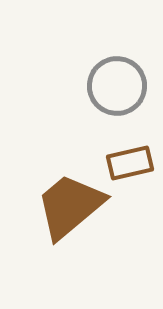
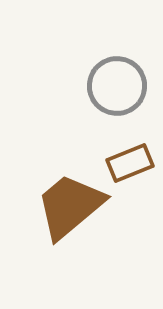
brown rectangle: rotated 9 degrees counterclockwise
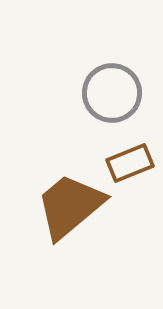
gray circle: moved 5 px left, 7 px down
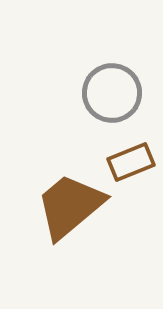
brown rectangle: moved 1 px right, 1 px up
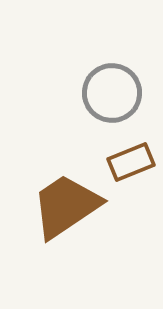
brown trapezoid: moved 4 px left; rotated 6 degrees clockwise
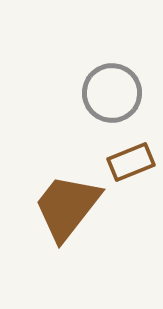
brown trapezoid: moved 1 px right, 1 px down; rotated 18 degrees counterclockwise
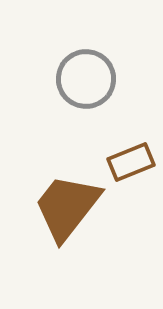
gray circle: moved 26 px left, 14 px up
